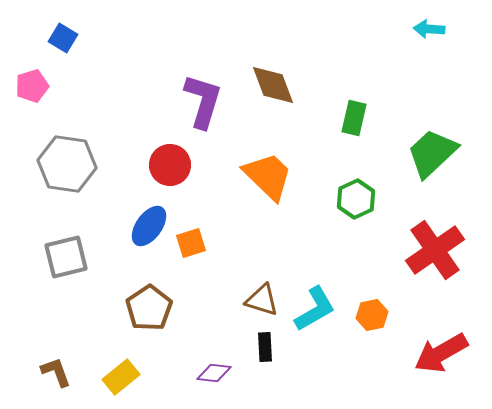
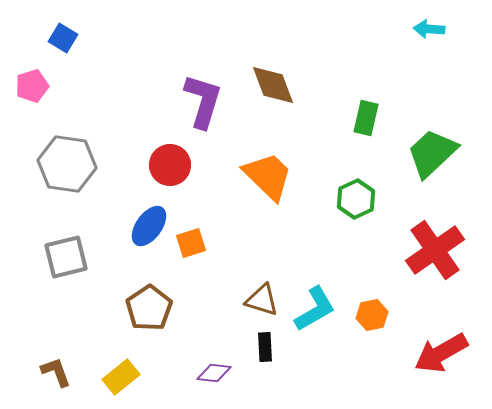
green rectangle: moved 12 px right
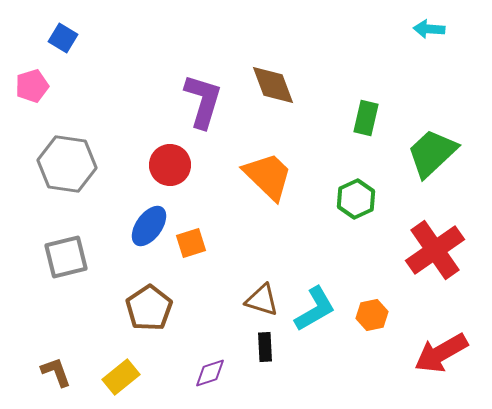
purple diamond: moved 4 px left; rotated 24 degrees counterclockwise
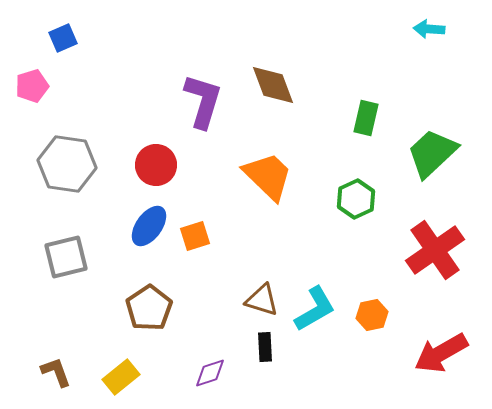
blue square: rotated 36 degrees clockwise
red circle: moved 14 px left
orange square: moved 4 px right, 7 px up
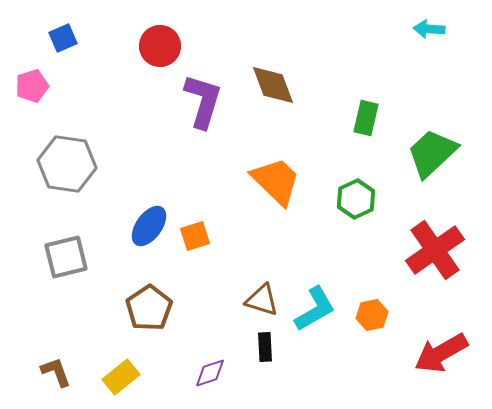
red circle: moved 4 px right, 119 px up
orange trapezoid: moved 8 px right, 5 px down
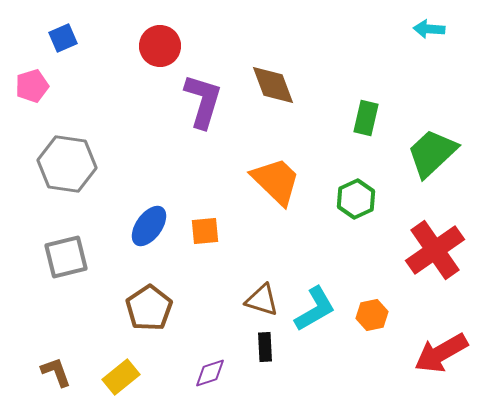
orange square: moved 10 px right, 5 px up; rotated 12 degrees clockwise
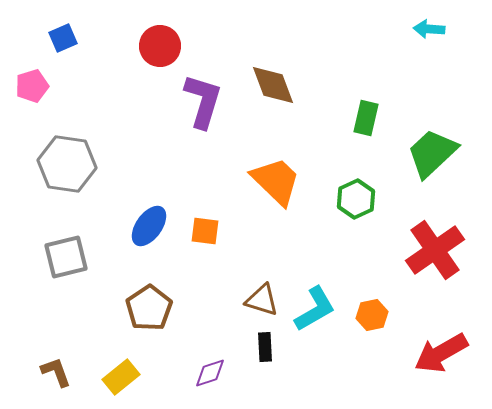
orange square: rotated 12 degrees clockwise
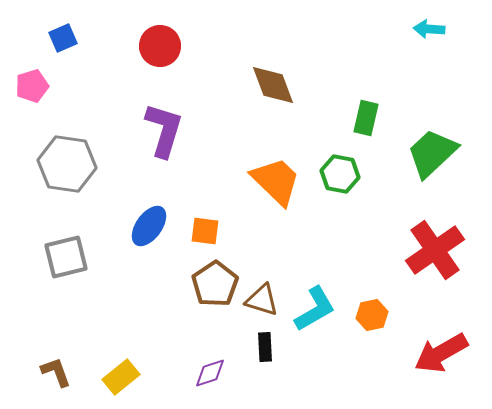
purple L-shape: moved 39 px left, 29 px down
green hexagon: moved 16 px left, 25 px up; rotated 24 degrees counterclockwise
brown pentagon: moved 66 px right, 24 px up
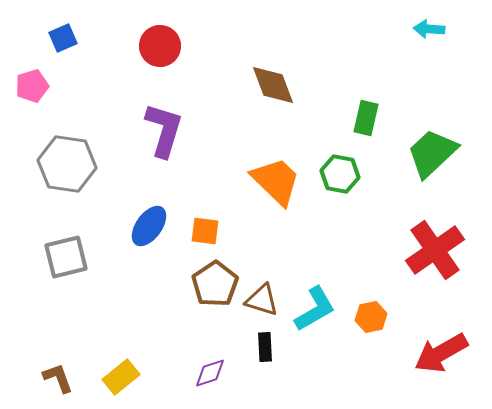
orange hexagon: moved 1 px left, 2 px down
brown L-shape: moved 2 px right, 6 px down
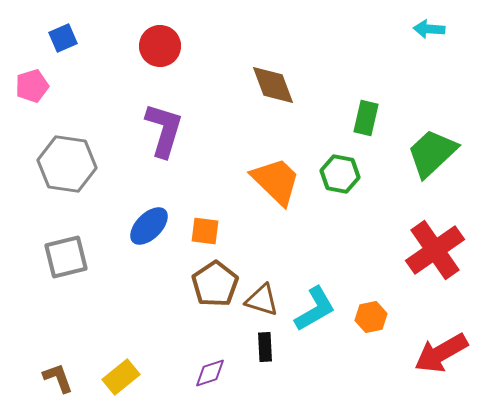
blue ellipse: rotated 9 degrees clockwise
